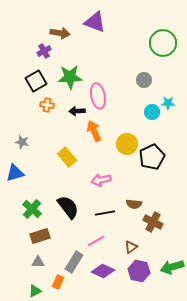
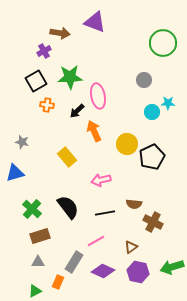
black arrow: rotated 42 degrees counterclockwise
purple hexagon: moved 1 px left, 1 px down
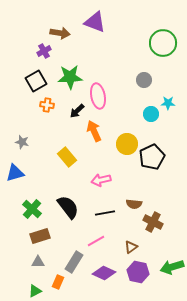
cyan circle: moved 1 px left, 2 px down
purple diamond: moved 1 px right, 2 px down
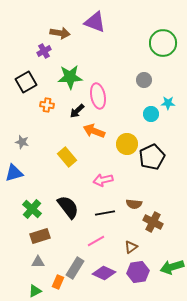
black square: moved 10 px left, 1 px down
orange arrow: rotated 45 degrees counterclockwise
blue triangle: moved 1 px left
pink arrow: moved 2 px right
gray rectangle: moved 1 px right, 6 px down
purple hexagon: rotated 20 degrees counterclockwise
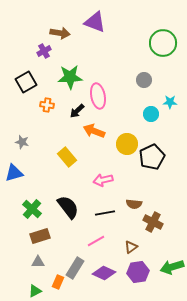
cyan star: moved 2 px right, 1 px up
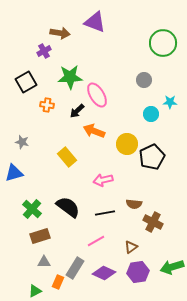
pink ellipse: moved 1 px left, 1 px up; rotated 20 degrees counterclockwise
black semicircle: rotated 15 degrees counterclockwise
gray triangle: moved 6 px right
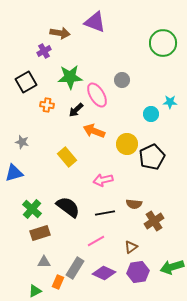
gray circle: moved 22 px left
black arrow: moved 1 px left, 1 px up
brown cross: moved 1 px right, 1 px up; rotated 30 degrees clockwise
brown rectangle: moved 3 px up
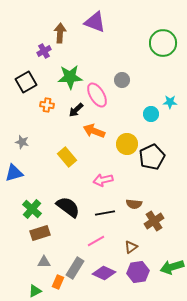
brown arrow: rotated 96 degrees counterclockwise
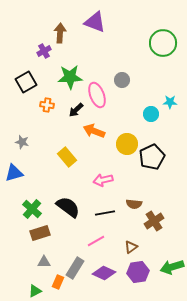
pink ellipse: rotated 10 degrees clockwise
